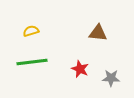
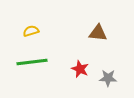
gray star: moved 3 px left
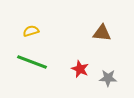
brown triangle: moved 4 px right
green line: rotated 28 degrees clockwise
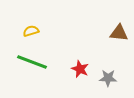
brown triangle: moved 17 px right
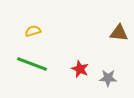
yellow semicircle: moved 2 px right
green line: moved 2 px down
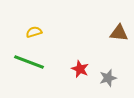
yellow semicircle: moved 1 px right, 1 px down
green line: moved 3 px left, 2 px up
gray star: rotated 18 degrees counterclockwise
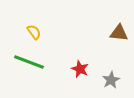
yellow semicircle: rotated 70 degrees clockwise
gray star: moved 3 px right, 2 px down; rotated 12 degrees counterclockwise
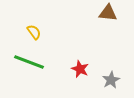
brown triangle: moved 11 px left, 20 px up
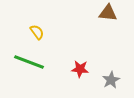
yellow semicircle: moved 3 px right
red star: rotated 18 degrees counterclockwise
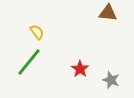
green line: rotated 72 degrees counterclockwise
red star: rotated 30 degrees clockwise
gray star: rotated 24 degrees counterclockwise
